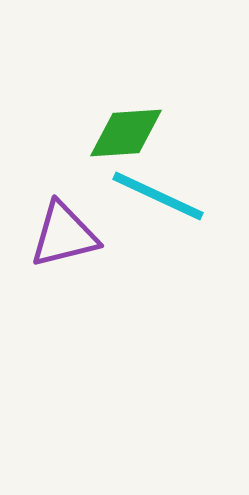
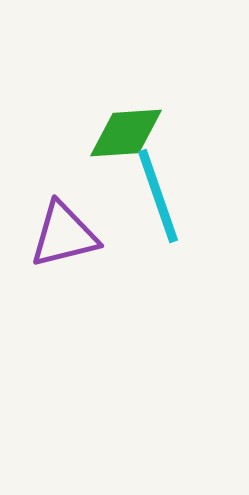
cyan line: rotated 46 degrees clockwise
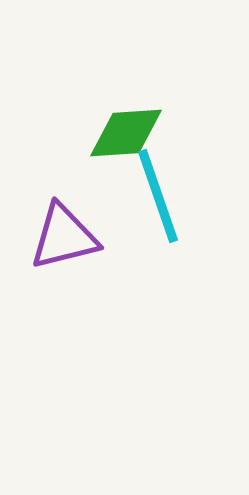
purple triangle: moved 2 px down
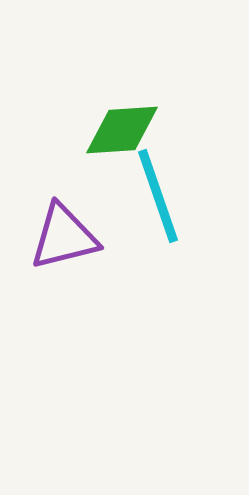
green diamond: moved 4 px left, 3 px up
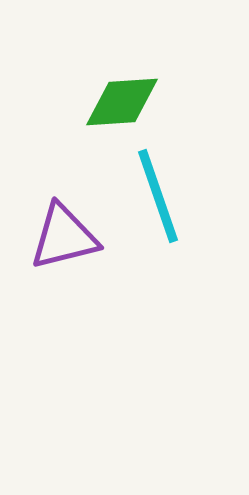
green diamond: moved 28 px up
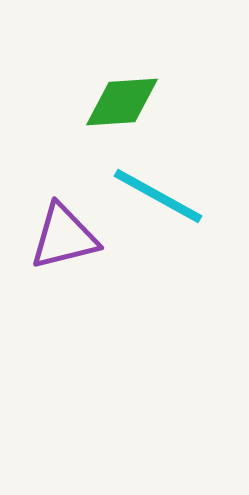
cyan line: rotated 42 degrees counterclockwise
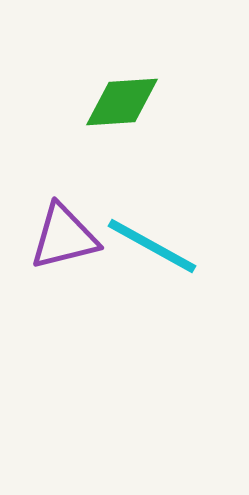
cyan line: moved 6 px left, 50 px down
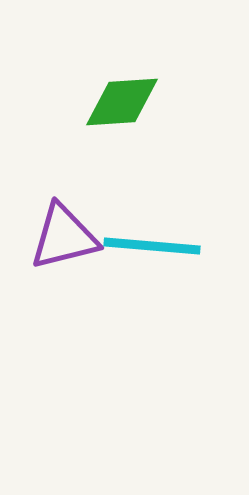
cyan line: rotated 24 degrees counterclockwise
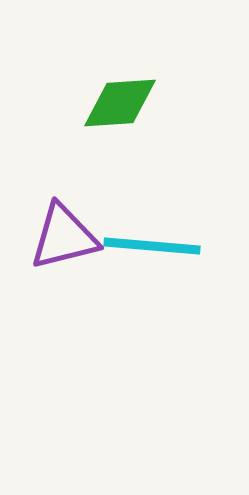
green diamond: moved 2 px left, 1 px down
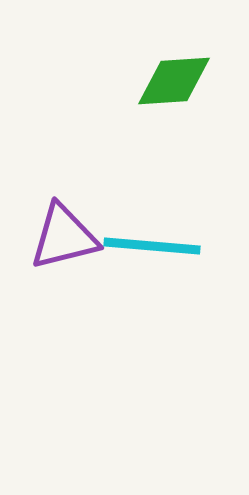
green diamond: moved 54 px right, 22 px up
